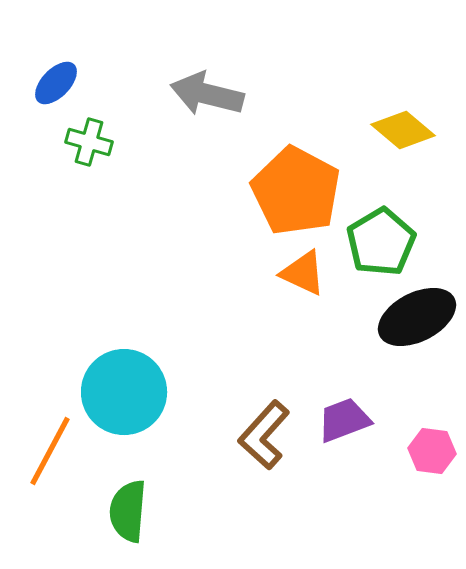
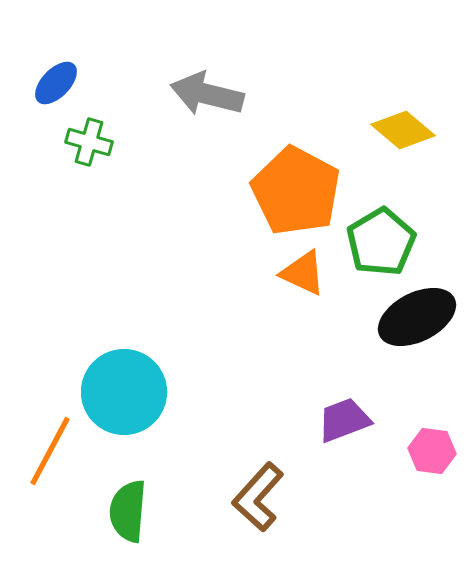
brown L-shape: moved 6 px left, 62 px down
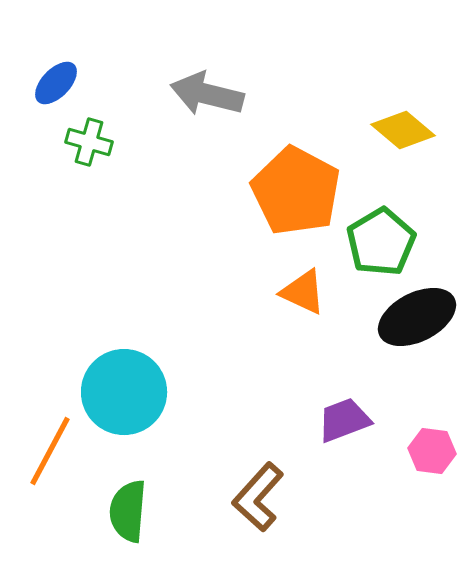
orange triangle: moved 19 px down
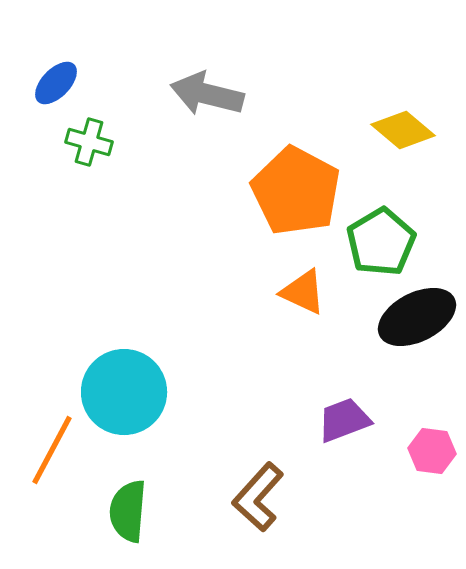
orange line: moved 2 px right, 1 px up
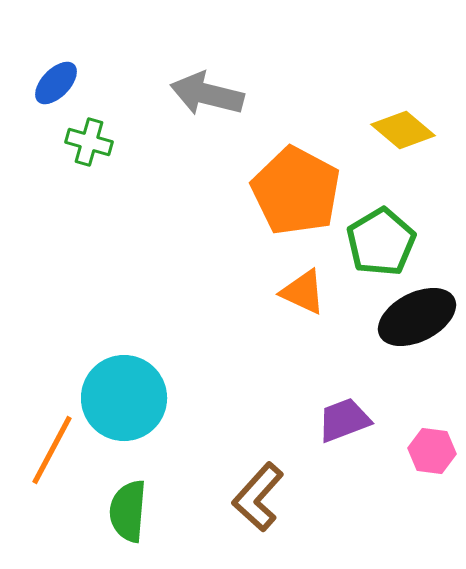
cyan circle: moved 6 px down
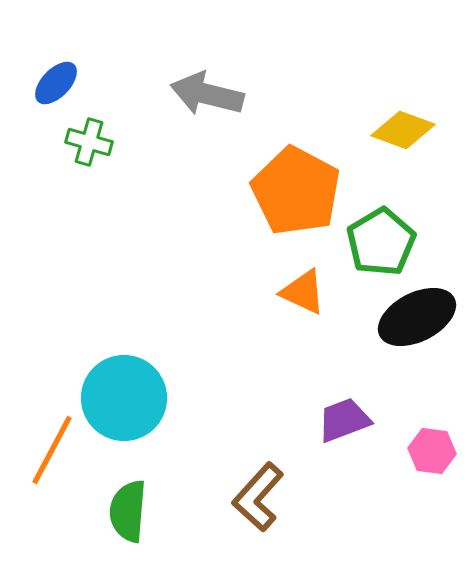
yellow diamond: rotated 20 degrees counterclockwise
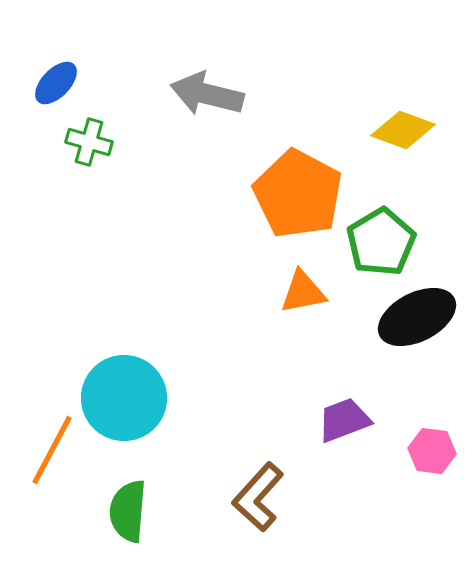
orange pentagon: moved 2 px right, 3 px down
orange triangle: rotated 36 degrees counterclockwise
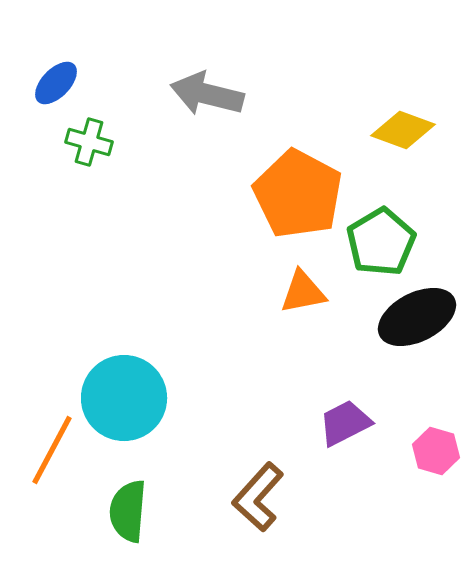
purple trapezoid: moved 1 px right, 3 px down; rotated 6 degrees counterclockwise
pink hexagon: moved 4 px right; rotated 9 degrees clockwise
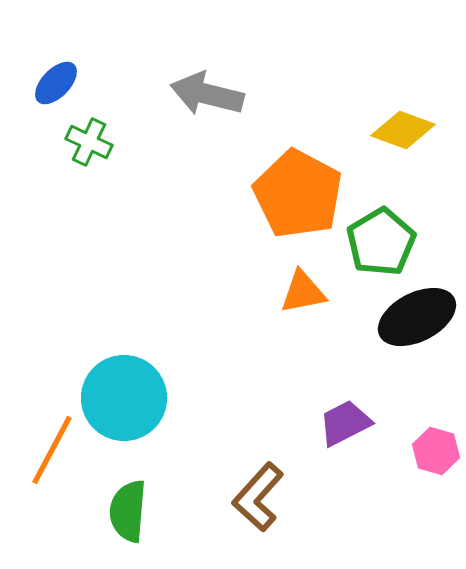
green cross: rotated 9 degrees clockwise
